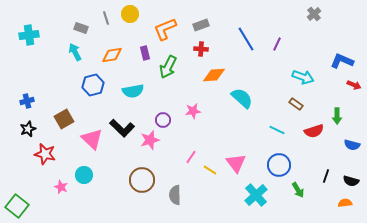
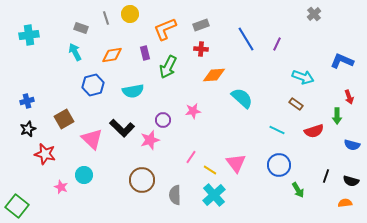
red arrow at (354, 85): moved 5 px left, 12 px down; rotated 48 degrees clockwise
cyan cross at (256, 195): moved 42 px left
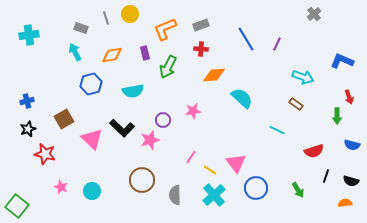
blue hexagon at (93, 85): moved 2 px left, 1 px up
red semicircle at (314, 131): moved 20 px down
blue circle at (279, 165): moved 23 px left, 23 px down
cyan circle at (84, 175): moved 8 px right, 16 px down
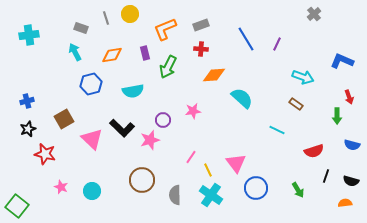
yellow line at (210, 170): moved 2 px left; rotated 32 degrees clockwise
cyan cross at (214, 195): moved 3 px left; rotated 15 degrees counterclockwise
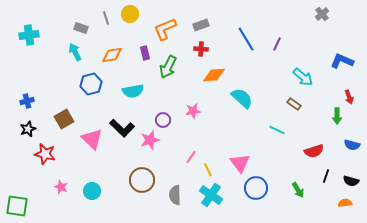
gray cross at (314, 14): moved 8 px right
cyan arrow at (303, 77): rotated 20 degrees clockwise
brown rectangle at (296, 104): moved 2 px left
pink triangle at (236, 163): moved 4 px right
green square at (17, 206): rotated 30 degrees counterclockwise
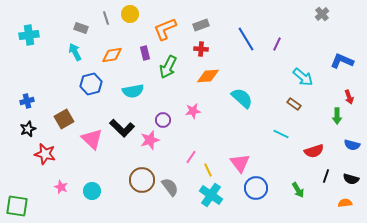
orange diamond at (214, 75): moved 6 px left, 1 px down
cyan line at (277, 130): moved 4 px right, 4 px down
black semicircle at (351, 181): moved 2 px up
gray semicircle at (175, 195): moved 5 px left, 8 px up; rotated 144 degrees clockwise
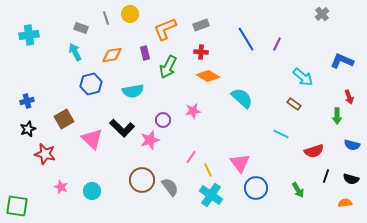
red cross at (201, 49): moved 3 px down
orange diamond at (208, 76): rotated 35 degrees clockwise
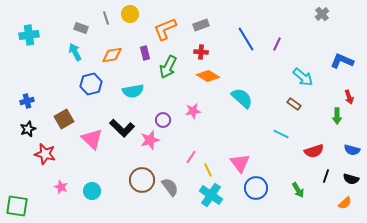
blue semicircle at (352, 145): moved 5 px down
orange semicircle at (345, 203): rotated 144 degrees clockwise
